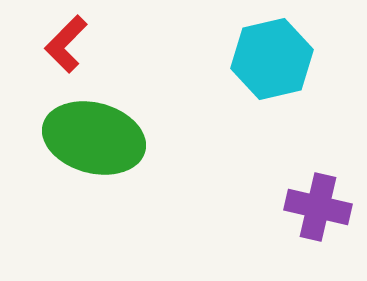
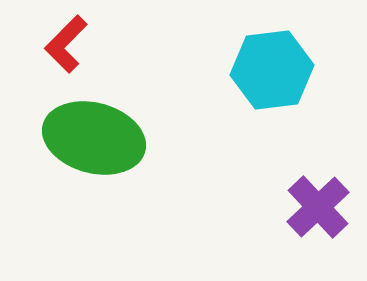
cyan hexagon: moved 11 px down; rotated 6 degrees clockwise
purple cross: rotated 34 degrees clockwise
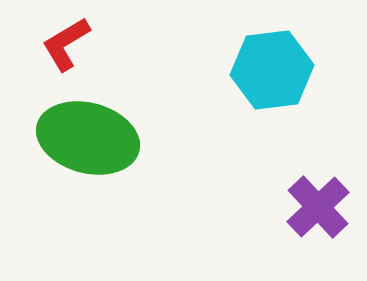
red L-shape: rotated 14 degrees clockwise
green ellipse: moved 6 px left
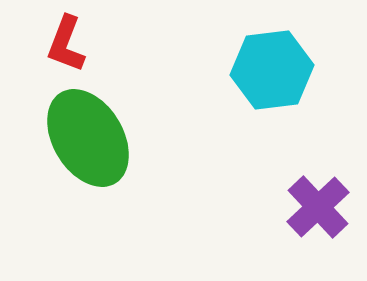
red L-shape: rotated 38 degrees counterclockwise
green ellipse: rotated 44 degrees clockwise
